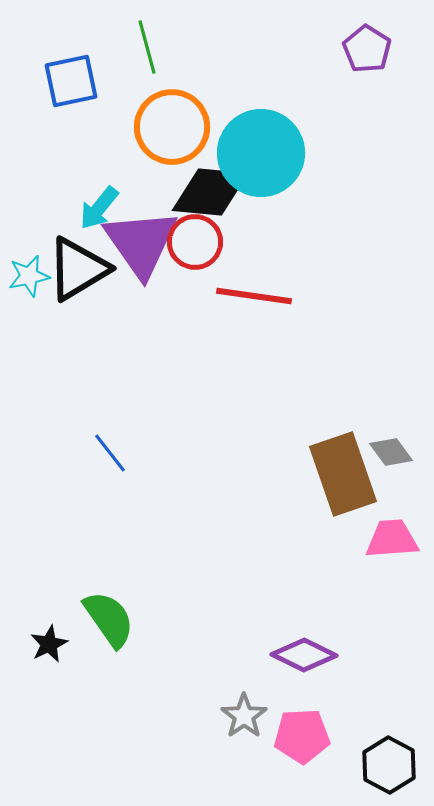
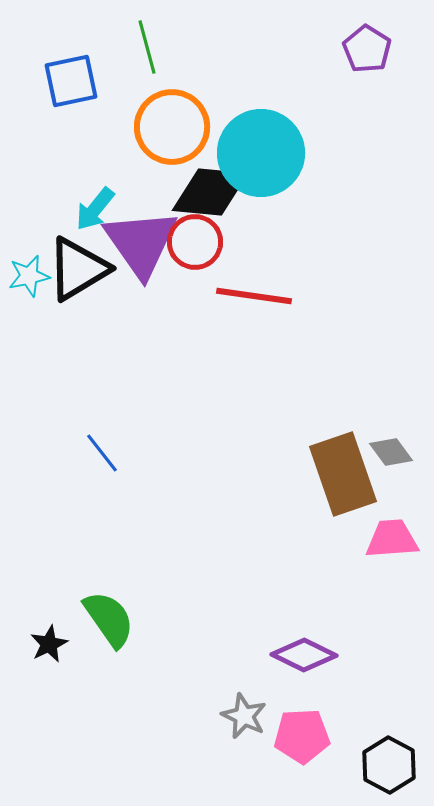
cyan arrow: moved 4 px left, 1 px down
blue line: moved 8 px left
gray star: rotated 12 degrees counterclockwise
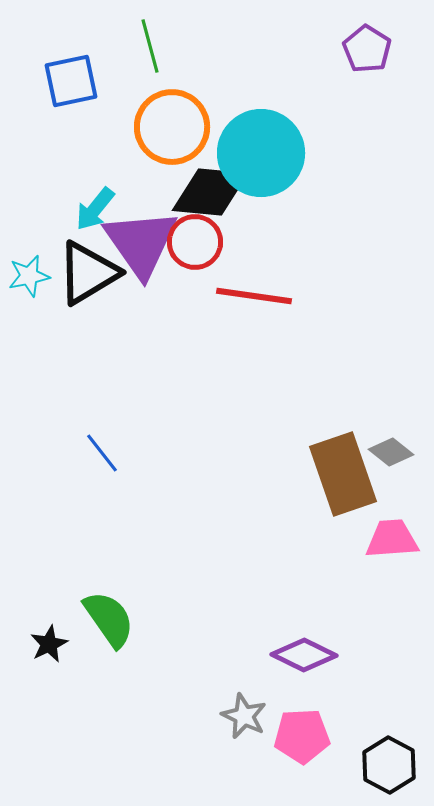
green line: moved 3 px right, 1 px up
black triangle: moved 10 px right, 4 px down
gray diamond: rotated 15 degrees counterclockwise
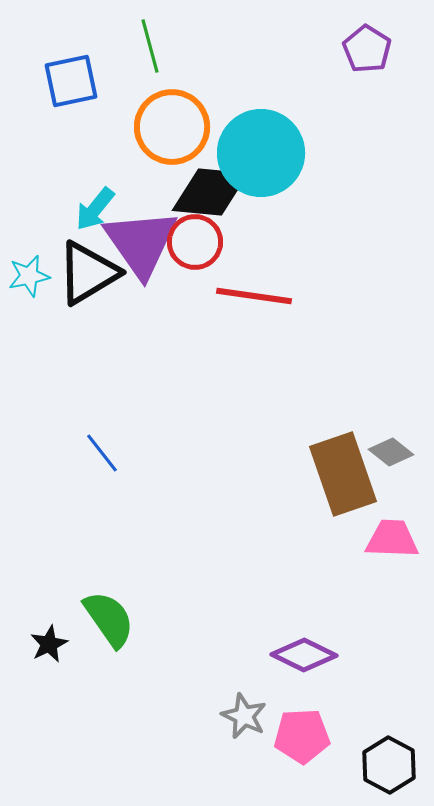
pink trapezoid: rotated 6 degrees clockwise
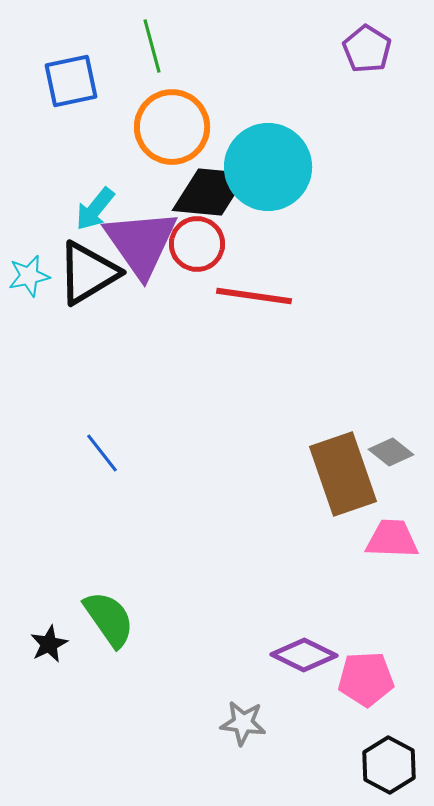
green line: moved 2 px right
cyan circle: moved 7 px right, 14 px down
red circle: moved 2 px right, 2 px down
gray star: moved 1 px left, 7 px down; rotated 18 degrees counterclockwise
pink pentagon: moved 64 px right, 57 px up
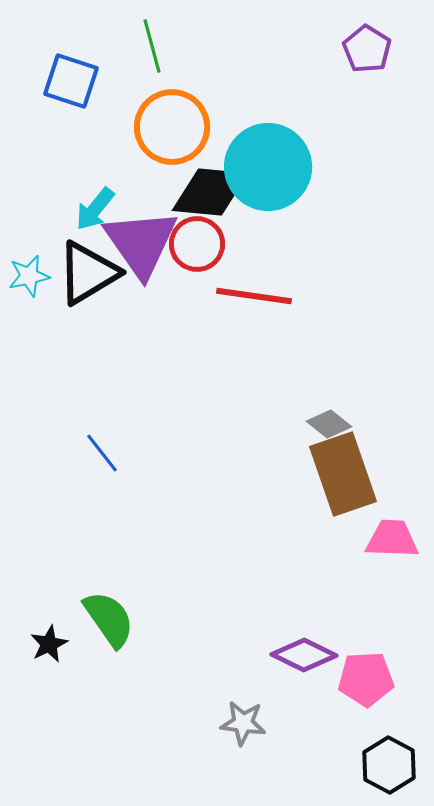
blue square: rotated 30 degrees clockwise
gray diamond: moved 62 px left, 28 px up
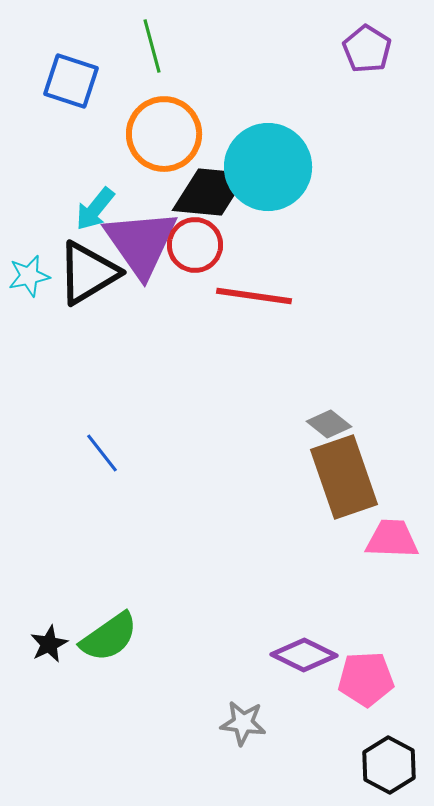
orange circle: moved 8 px left, 7 px down
red circle: moved 2 px left, 1 px down
brown rectangle: moved 1 px right, 3 px down
green semicircle: moved 18 px down; rotated 90 degrees clockwise
